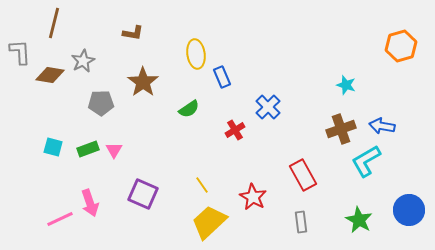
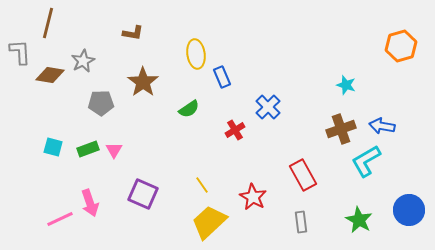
brown line: moved 6 px left
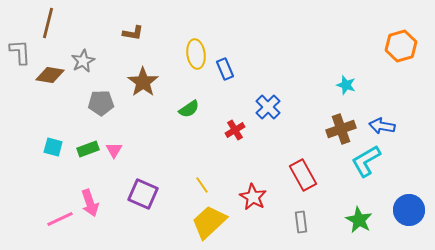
blue rectangle: moved 3 px right, 8 px up
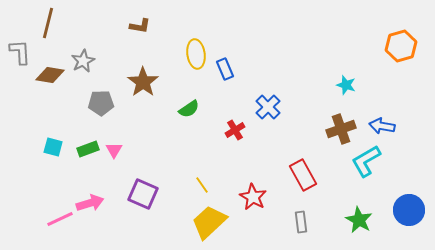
brown L-shape: moved 7 px right, 7 px up
pink arrow: rotated 88 degrees counterclockwise
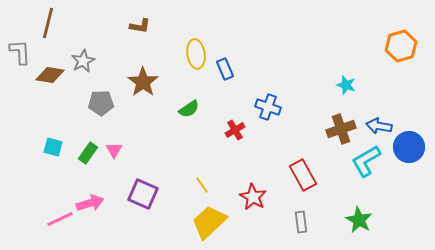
blue cross: rotated 25 degrees counterclockwise
blue arrow: moved 3 px left
green rectangle: moved 4 px down; rotated 35 degrees counterclockwise
blue circle: moved 63 px up
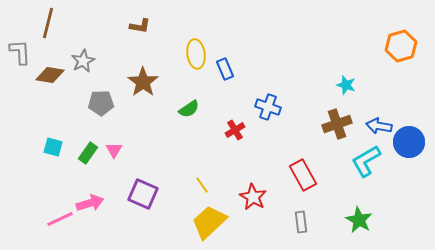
brown cross: moved 4 px left, 5 px up
blue circle: moved 5 px up
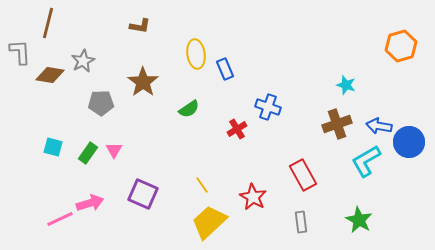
red cross: moved 2 px right, 1 px up
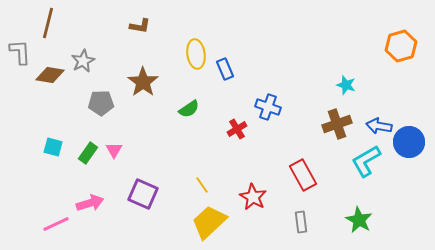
pink line: moved 4 px left, 5 px down
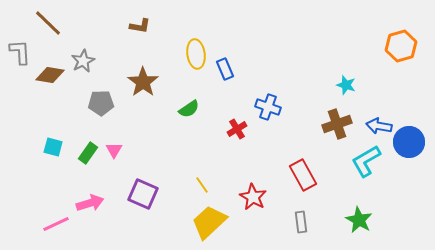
brown line: rotated 60 degrees counterclockwise
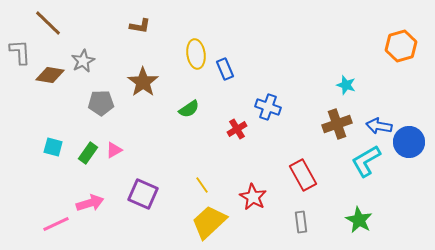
pink triangle: rotated 30 degrees clockwise
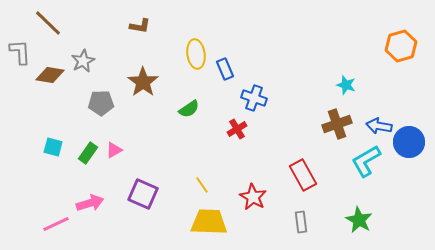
blue cross: moved 14 px left, 9 px up
yellow trapezoid: rotated 45 degrees clockwise
